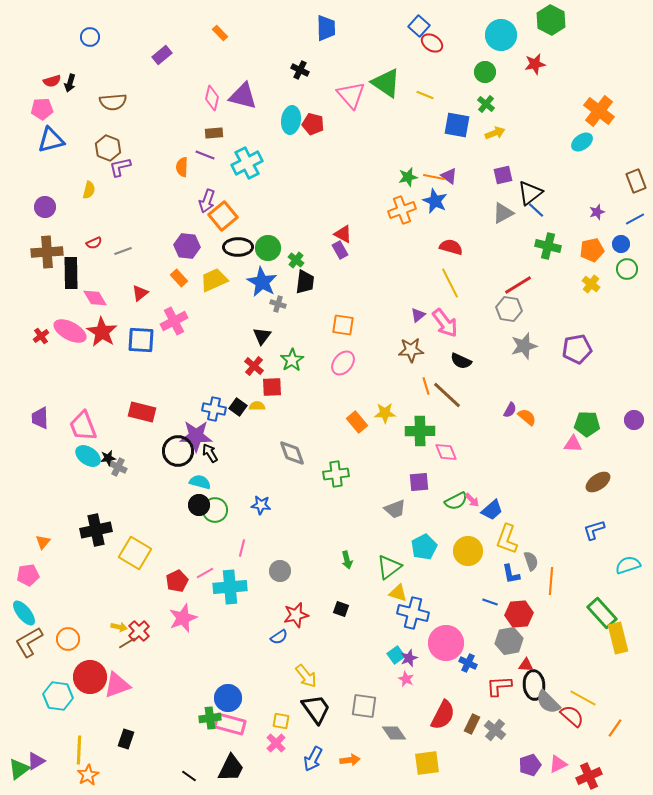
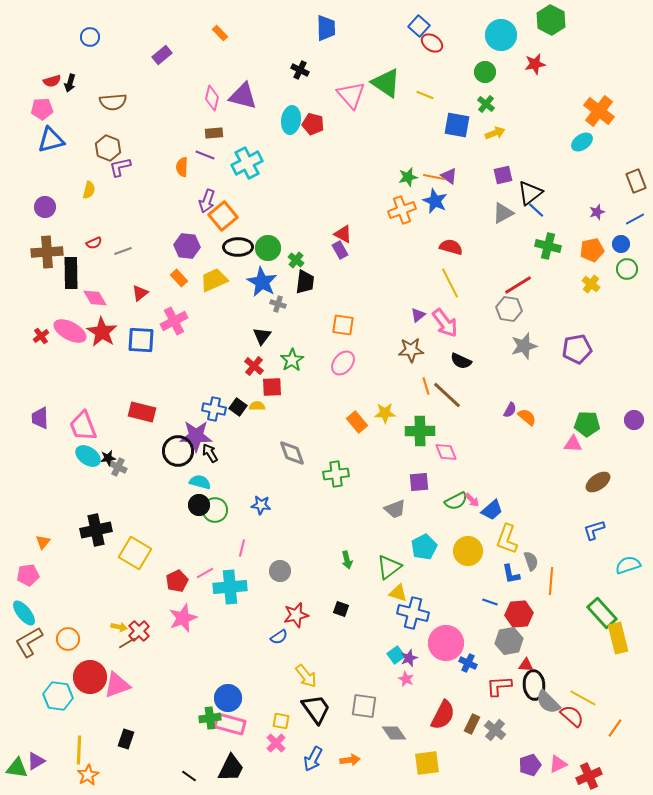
green triangle at (19, 769): moved 2 px left, 1 px up; rotated 45 degrees clockwise
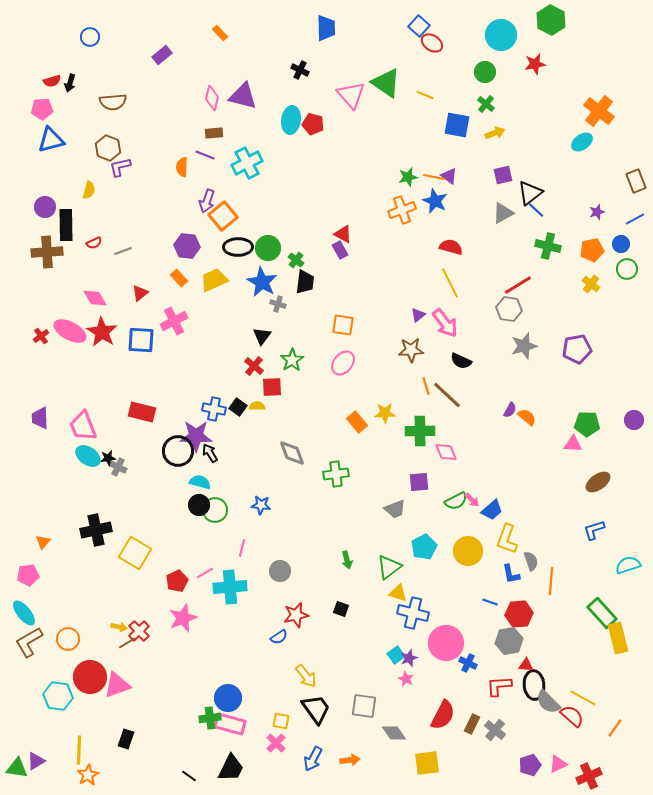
black rectangle at (71, 273): moved 5 px left, 48 px up
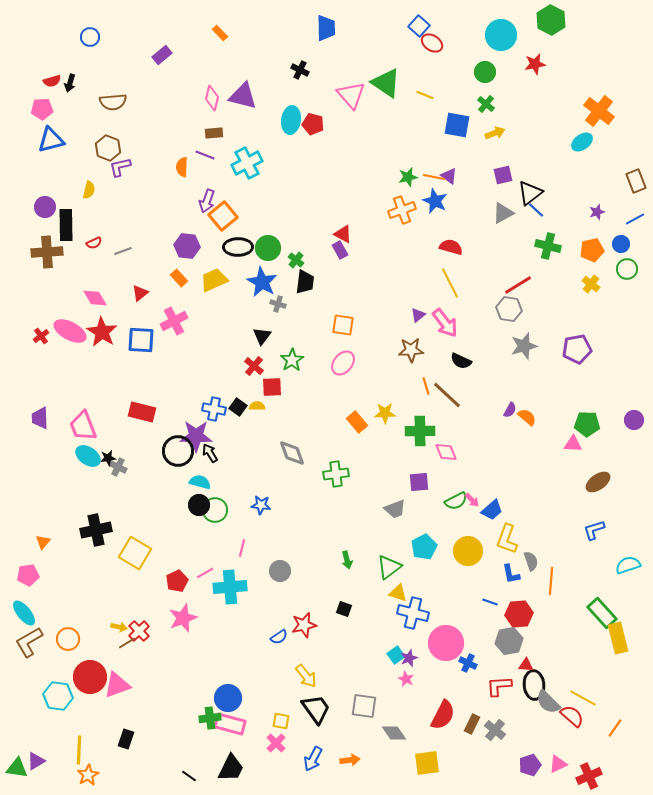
black square at (341, 609): moved 3 px right
red star at (296, 615): moved 8 px right, 10 px down
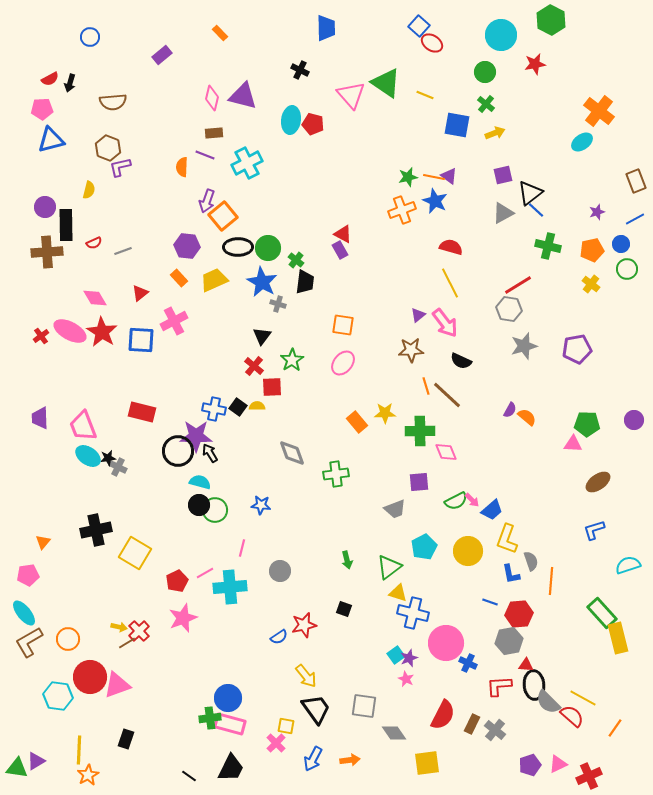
red semicircle at (52, 81): moved 2 px left, 2 px up; rotated 12 degrees counterclockwise
yellow square at (281, 721): moved 5 px right, 5 px down
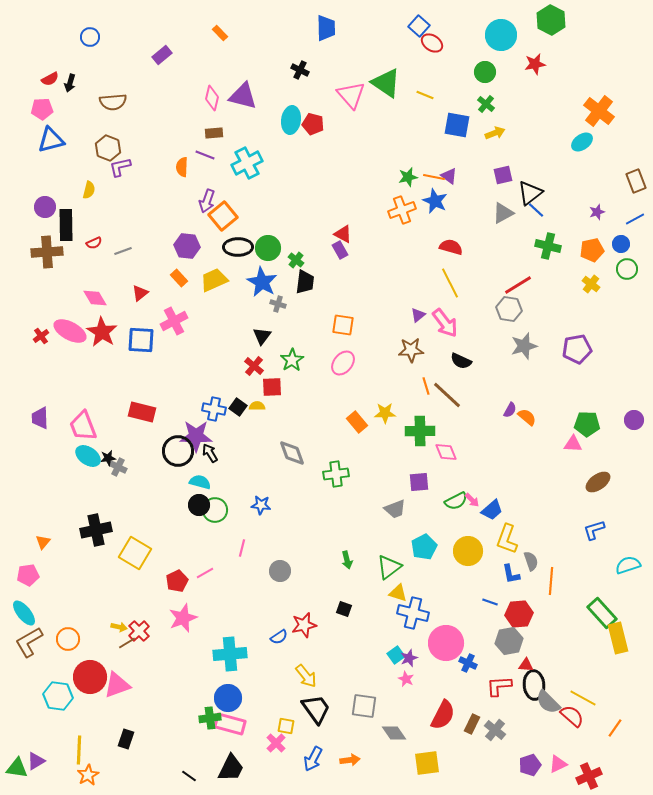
cyan cross at (230, 587): moved 67 px down
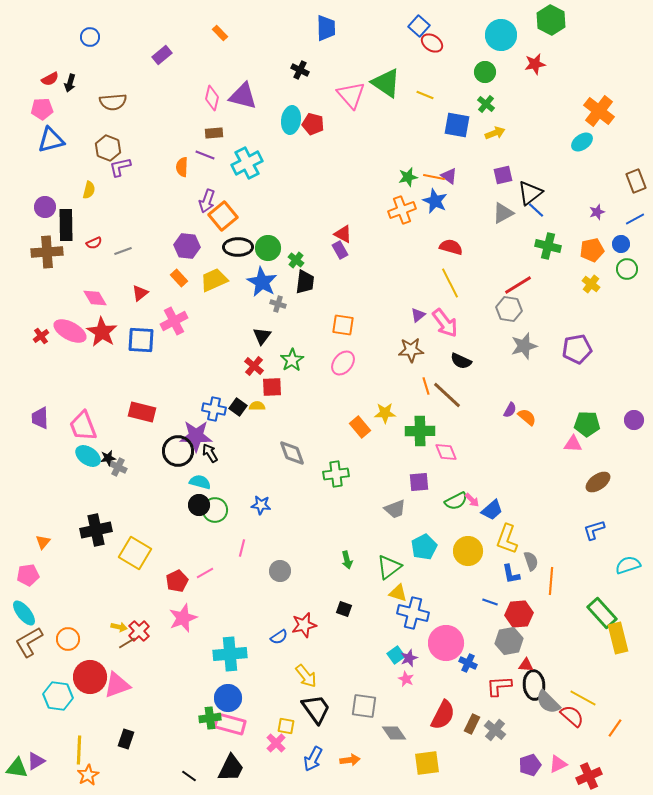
orange rectangle at (357, 422): moved 3 px right, 5 px down
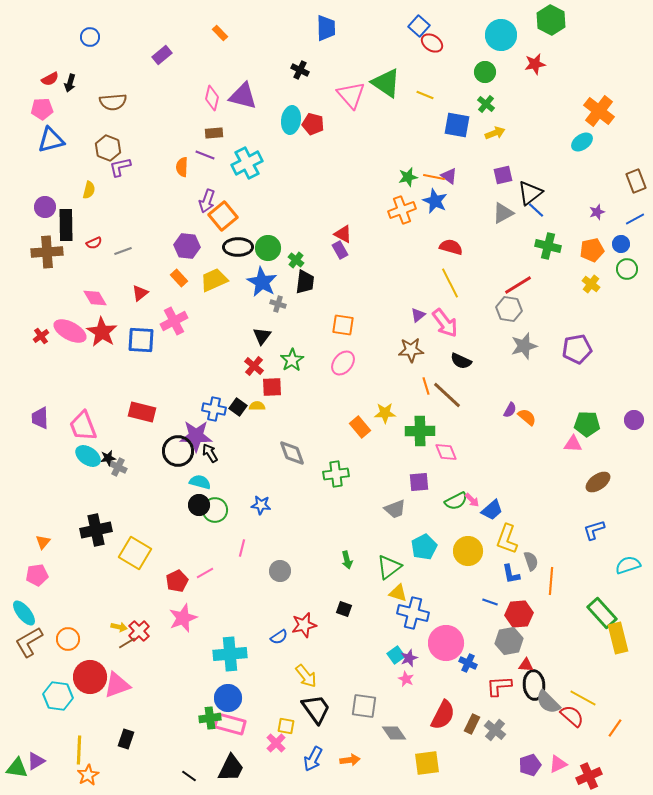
pink pentagon at (28, 575): moved 9 px right
